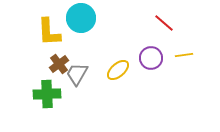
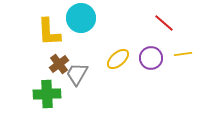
yellow line: moved 1 px left, 1 px up
yellow ellipse: moved 11 px up
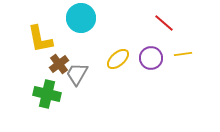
yellow L-shape: moved 9 px left, 7 px down; rotated 8 degrees counterclockwise
green cross: rotated 16 degrees clockwise
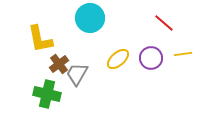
cyan circle: moved 9 px right
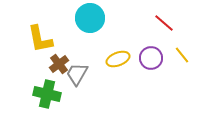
yellow line: moved 1 px left, 1 px down; rotated 60 degrees clockwise
yellow ellipse: rotated 20 degrees clockwise
